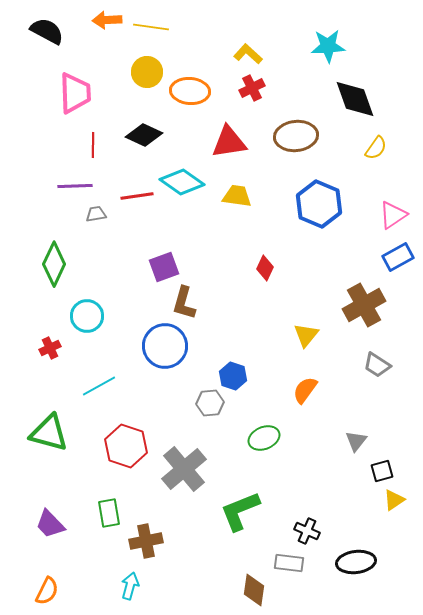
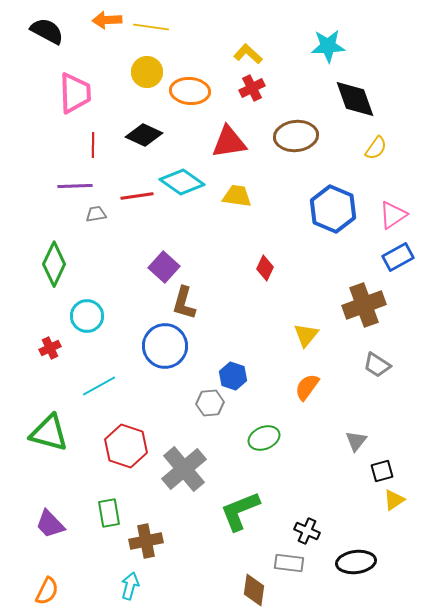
blue hexagon at (319, 204): moved 14 px right, 5 px down
purple square at (164, 267): rotated 28 degrees counterclockwise
brown cross at (364, 305): rotated 9 degrees clockwise
orange semicircle at (305, 390): moved 2 px right, 3 px up
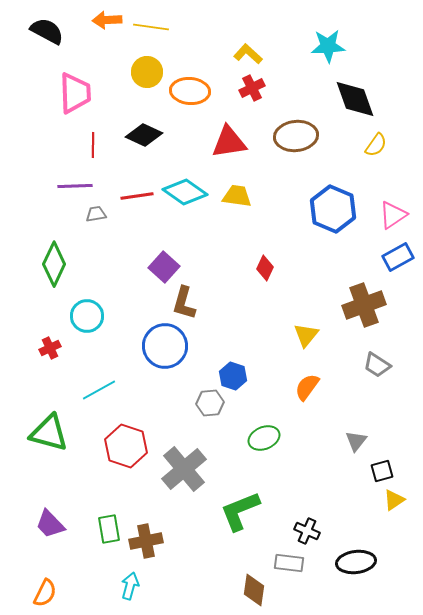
yellow semicircle at (376, 148): moved 3 px up
cyan diamond at (182, 182): moved 3 px right, 10 px down
cyan line at (99, 386): moved 4 px down
green rectangle at (109, 513): moved 16 px down
orange semicircle at (47, 591): moved 2 px left, 2 px down
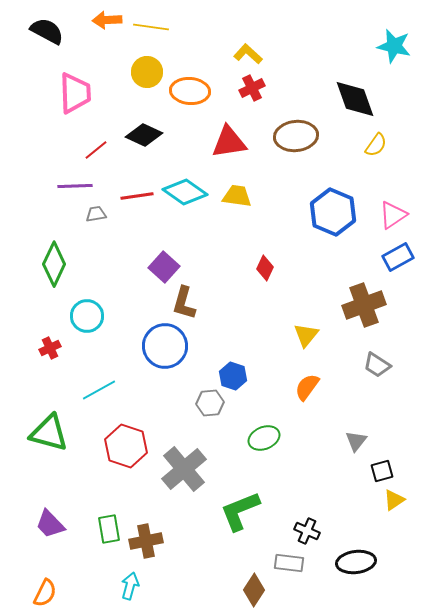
cyan star at (328, 46): moved 66 px right; rotated 16 degrees clockwise
red line at (93, 145): moved 3 px right, 5 px down; rotated 50 degrees clockwise
blue hexagon at (333, 209): moved 3 px down
brown diamond at (254, 590): rotated 24 degrees clockwise
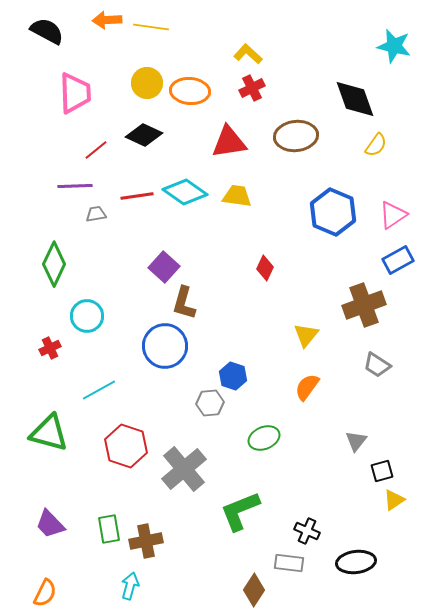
yellow circle at (147, 72): moved 11 px down
blue rectangle at (398, 257): moved 3 px down
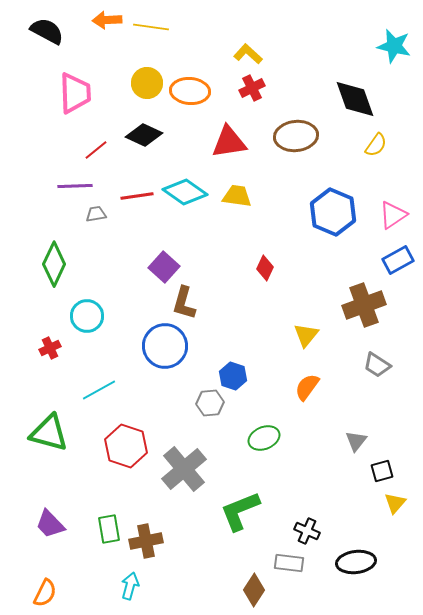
yellow triangle at (394, 500): moved 1 px right, 3 px down; rotated 15 degrees counterclockwise
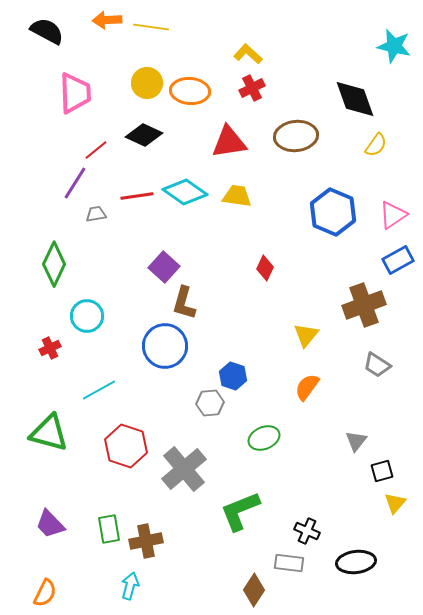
purple line at (75, 186): moved 3 px up; rotated 56 degrees counterclockwise
